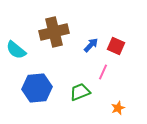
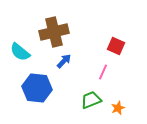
blue arrow: moved 27 px left, 16 px down
cyan semicircle: moved 4 px right, 2 px down
blue hexagon: rotated 12 degrees clockwise
green trapezoid: moved 11 px right, 8 px down
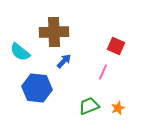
brown cross: rotated 12 degrees clockwise
green trapezoid: moved 2 px left, 6 px down
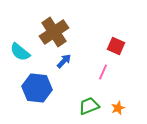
brown cross: rotated 32 degrees counterclockwise
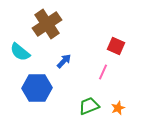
brown cross: moved 7 px left, 8 px up
blue hexagon: rotated 8 degrees counterclockwise
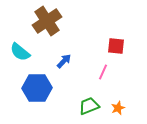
brown cross: moved 3 px up
red square: rotated 18 degrees counterclockwise
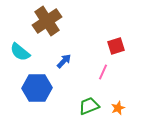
red square: rotated 24 degrees counterclockwise
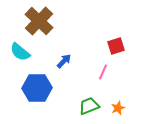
brown cross: moved 8 px left; rotated 12 degrees counterclockwise
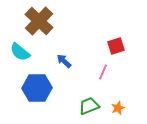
blue arrow: rotated 91 degrees counterclockwise
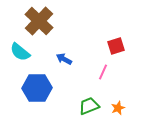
blue arrow: moved 2 px up; rotated 14 degrees counterclockwise
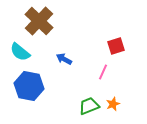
blue hexagon: moved 8 px left, 2 px up; rotated 12 degrees clockwise
orange star: moved 5 px left, 4 px up
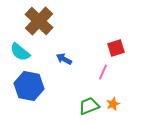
red square: moved 2 px down
